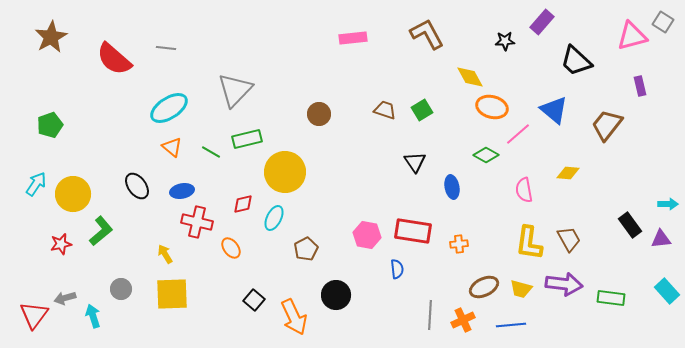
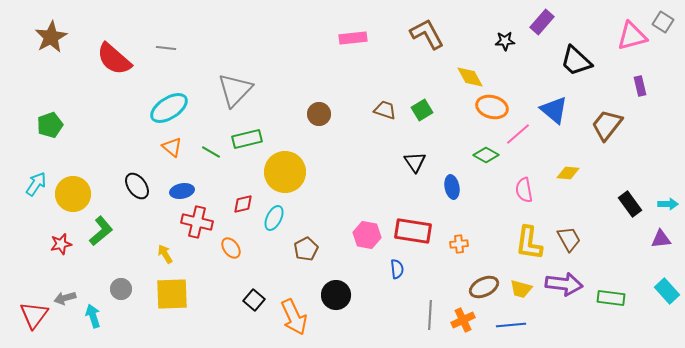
black rectangle at (630, 225): moved 21 px up
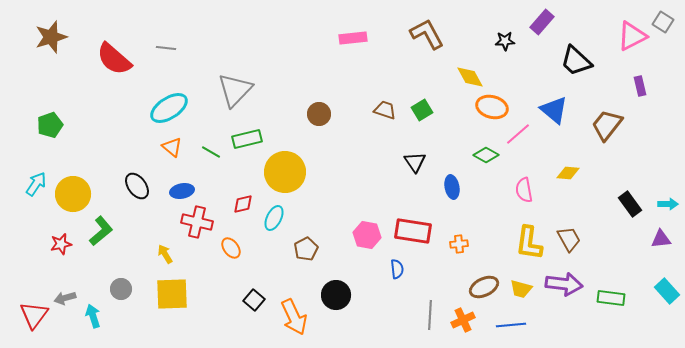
pink triangle at (632, 36): rotated 12 degrees counterclockwise
brown star at (51, 37): rotated 12 degrees clockwise
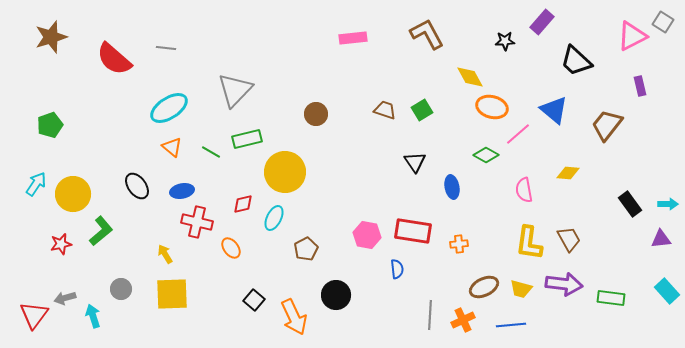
brown circle at (319, 114): moved 3 px left
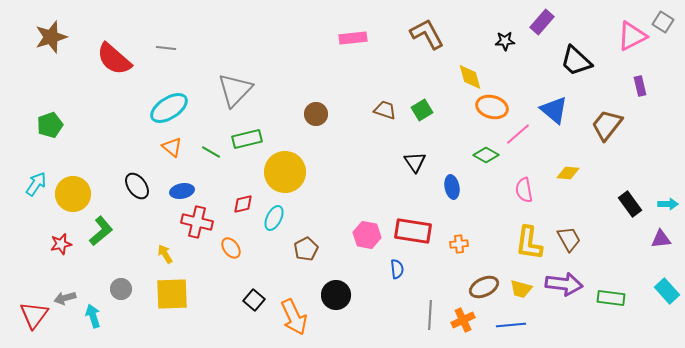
yellow diamond at (470, 77): rotated 12 degrees clockwise
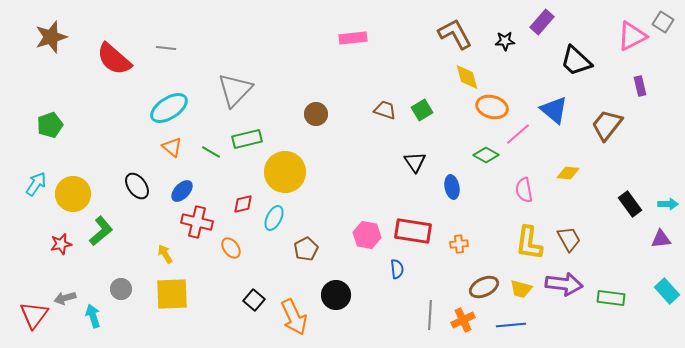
brown L-shape at (427, 34): moved 28 px right
yellow diamond at (470, 77): moved 3 px left
blue ellipse at (182, 191): rotated 35 degrees counterclockwise
